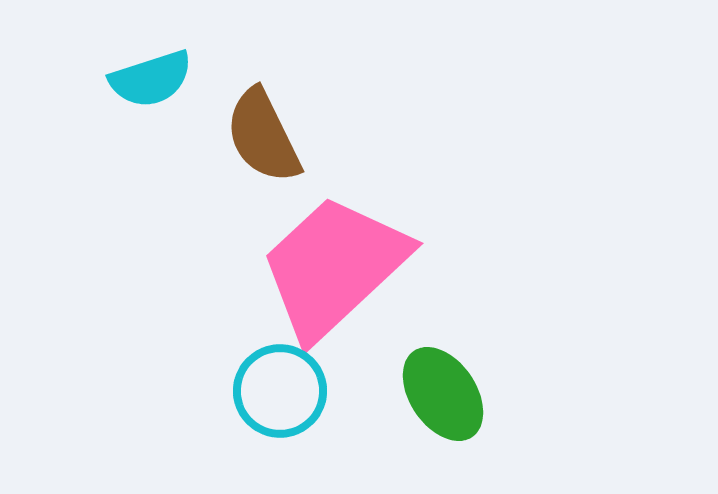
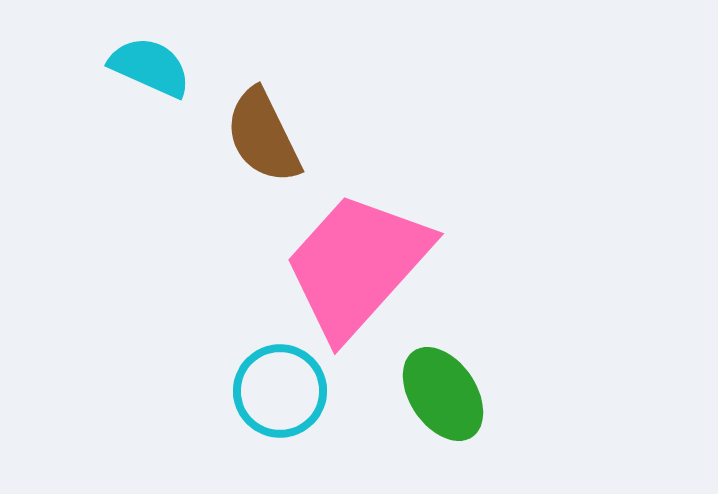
cyan semicircle: moved 1 px left, 12 px up; rotated 138 degrees counterclockwise
pink trapezoid: moved 23 px right, 2 px up; rotated 5 degrees counterclockwise
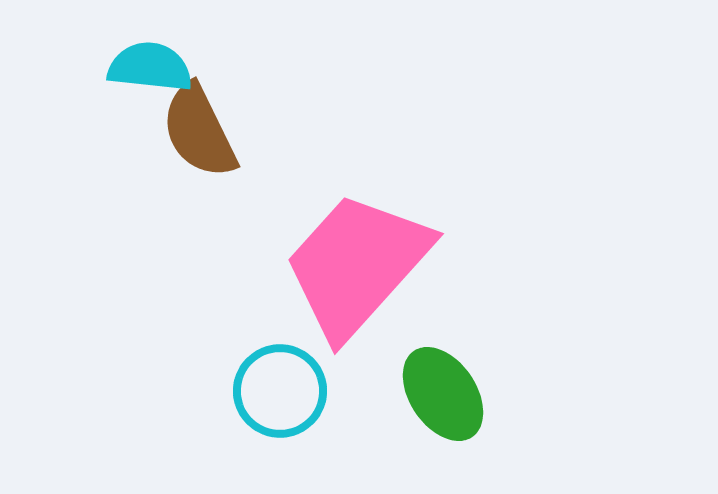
cyan semicircle: rotated 18 degrees counterclockwise
brown semicircle: moved 64 px left, 5 px up
